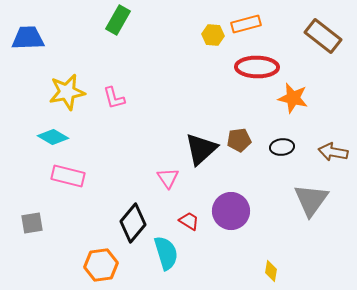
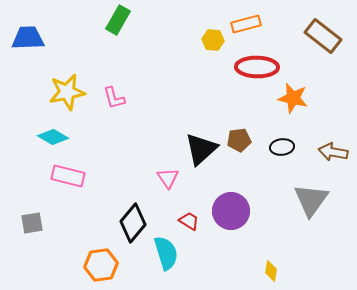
yellow hexagon: moved 5 px down
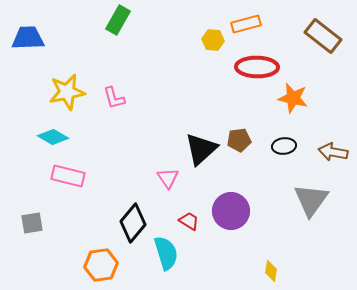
black ellipse: moved 2 px right, 1 px up
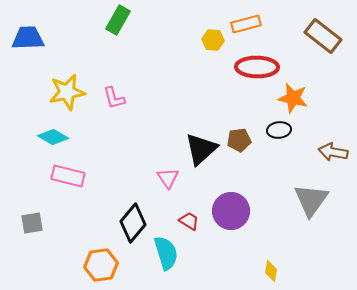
black ellipse: moved 5 px left, 16 px up
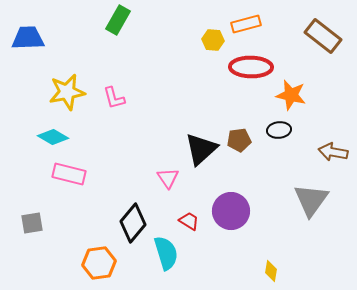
red ellipse: moved 6 px left
orange star: moved 2 px left, 3 px up
pink rectangle: moved 1 px right, 2 px up
orange hexagon: moved 2 px left, 2 px up
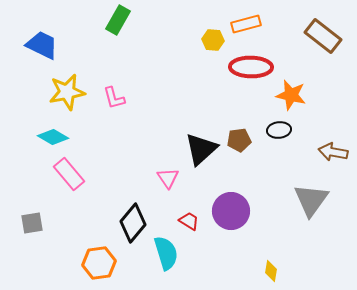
blue trapezoid: moved 14 px right, 7 px down; rotated 28 degrees clockwise
pink rectangle: rotated 36 degrees clockwise
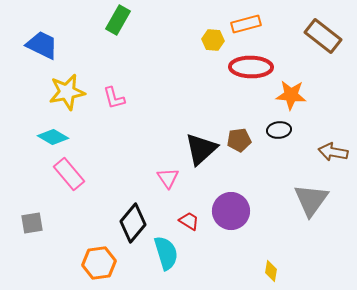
orange star: rotated 8 degrees counterclockwise
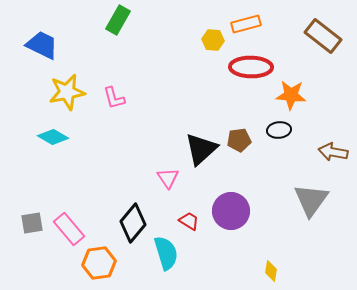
pink rectangle: moved 55 px down
